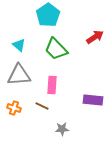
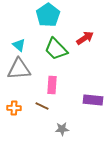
red arrow: moved 10 px left, 1 px down
gray triangle: moved 6 px up
orange cross: rotated 16 degrees counterclockwise
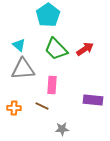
red arrow: moved 11 px down
gray triangle: moved 4 px right
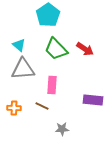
red arrow: rotated 66 degrees clockwise
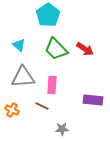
gray triangle: moved 8 px down
orange cross: moved 2 px left, 2 px down; rotated 24 degrees clockwise
